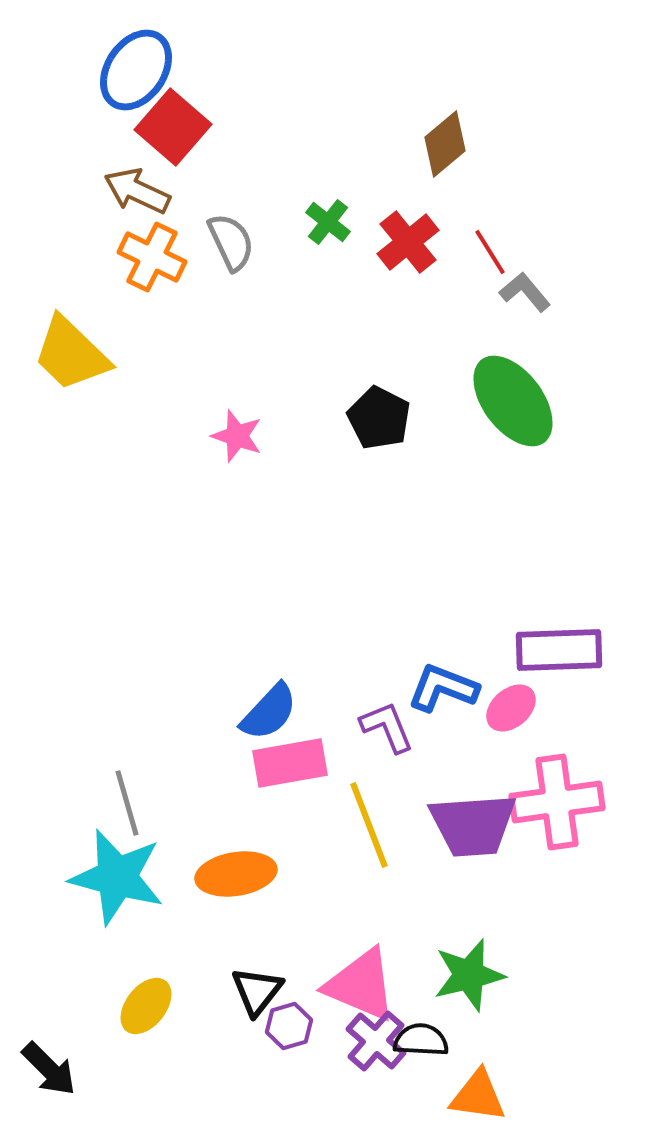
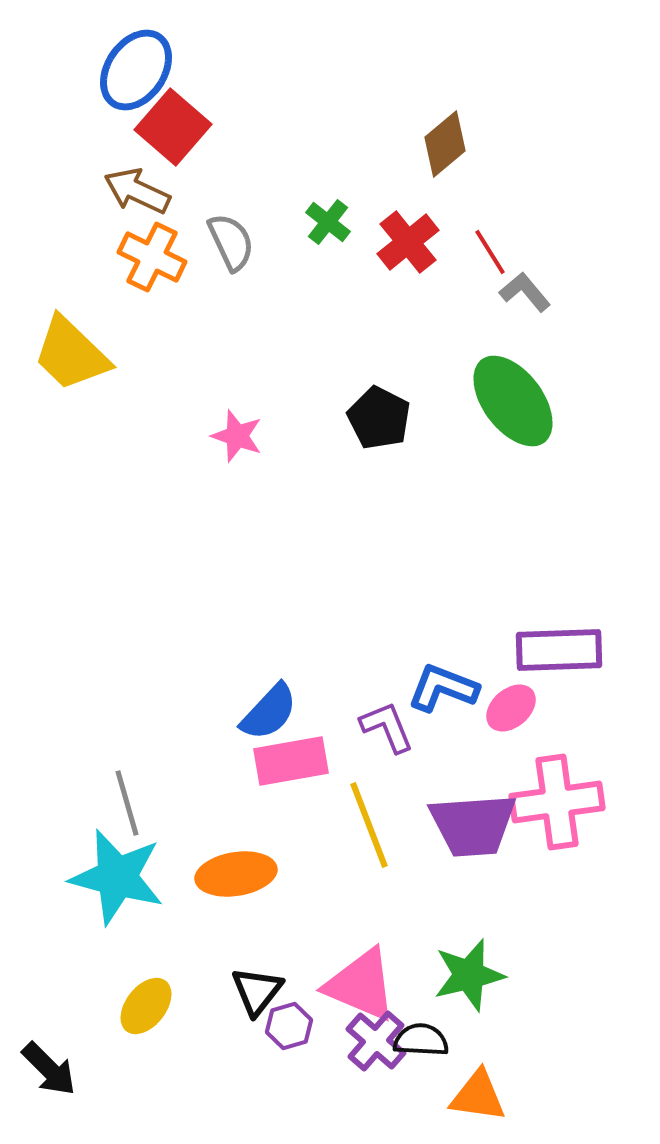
pink rectangle: moved 1 px right, 2 px up
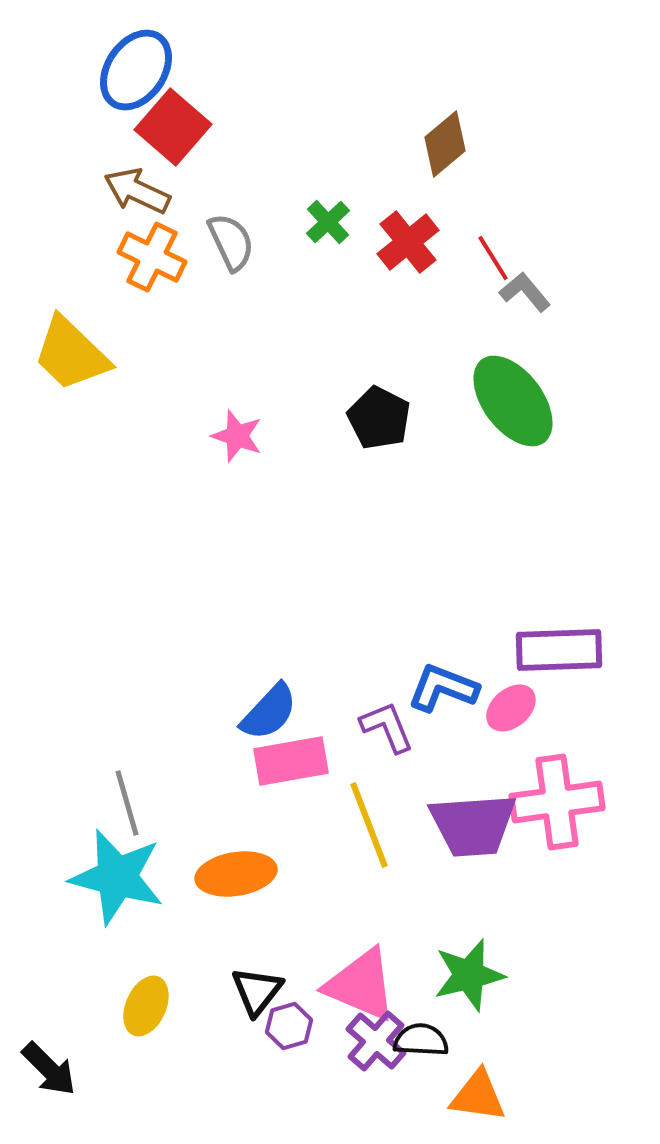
green cross: rotated 9 degrees clockwise
red line: moved 3 px right, 6 px down
yellow ellipse: rotated 14 degrees counterclockwise
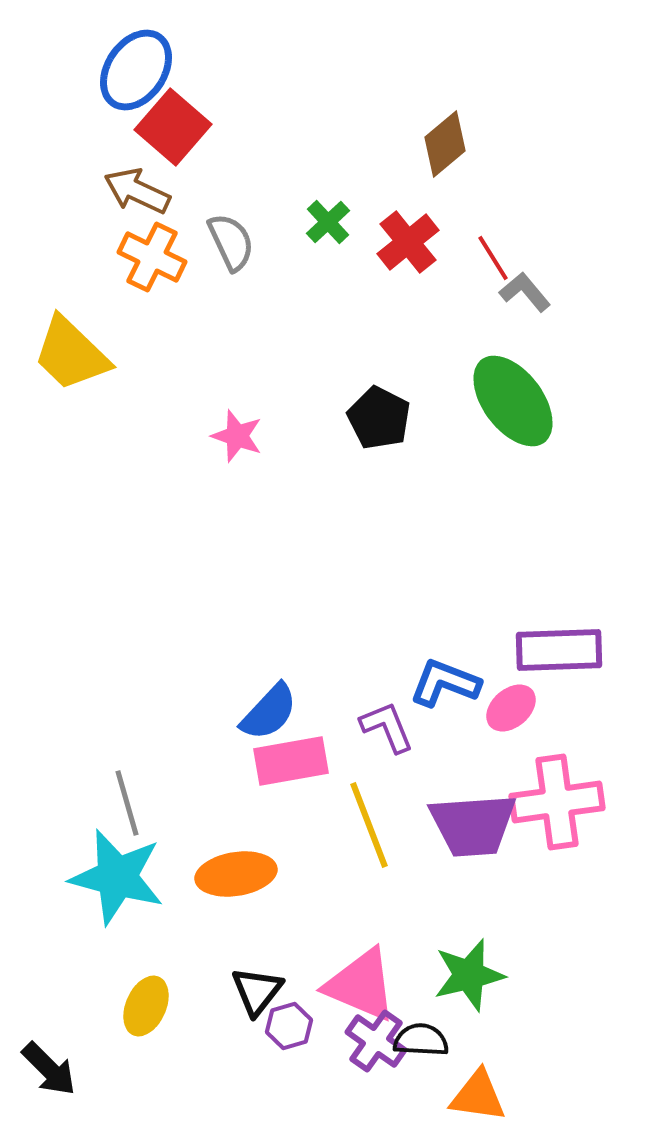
blue L-shape: moved 2 px right, 5 px up
purple cross: rotated 6 degrees counterclockwise
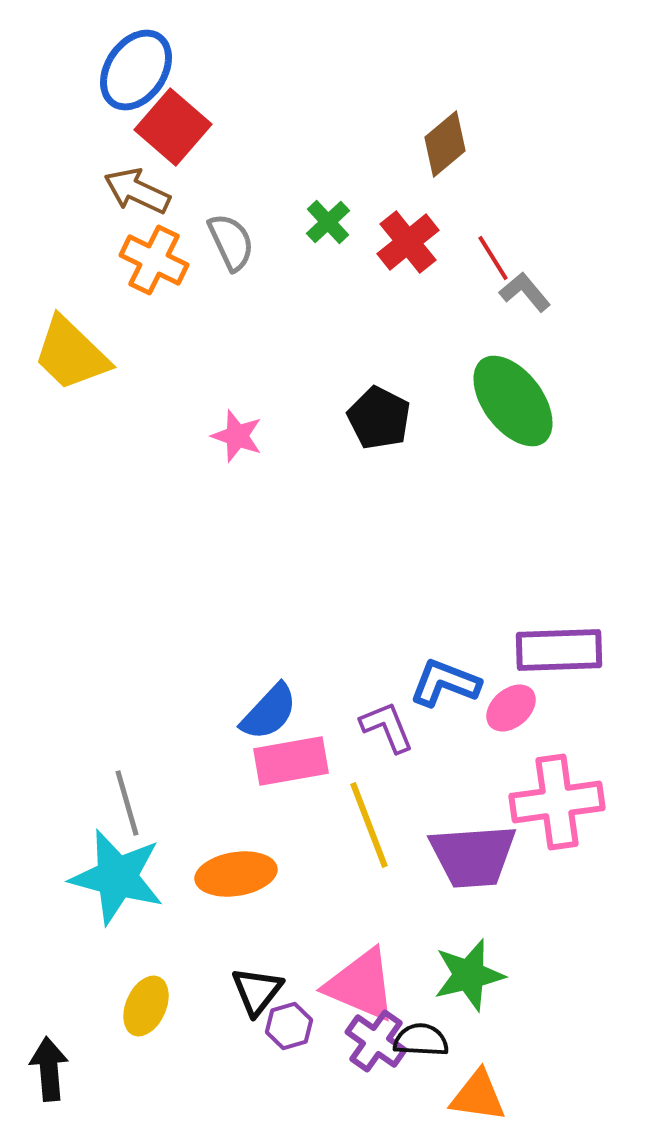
orange cross: moved 2 px right, 3 px down
purple trapezoid: moved 31 px down
black arrow: rotated 140 degrees counterclockwise
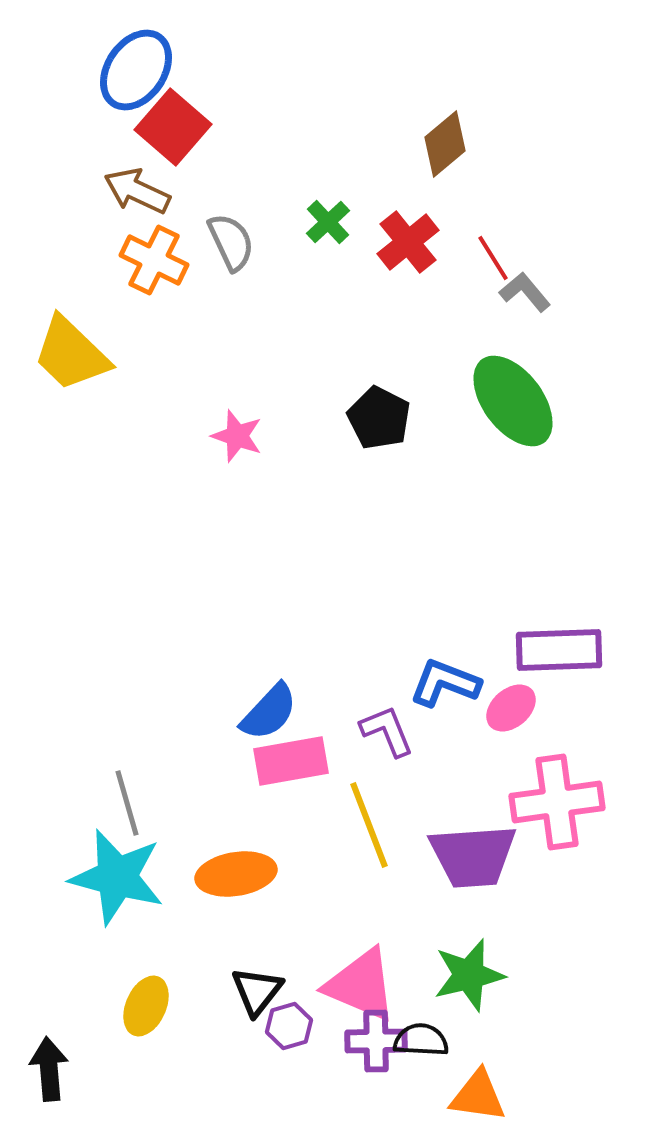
purple L-shape: moved 4 px down
purple cross: rotated 36 degrees counterclockwise
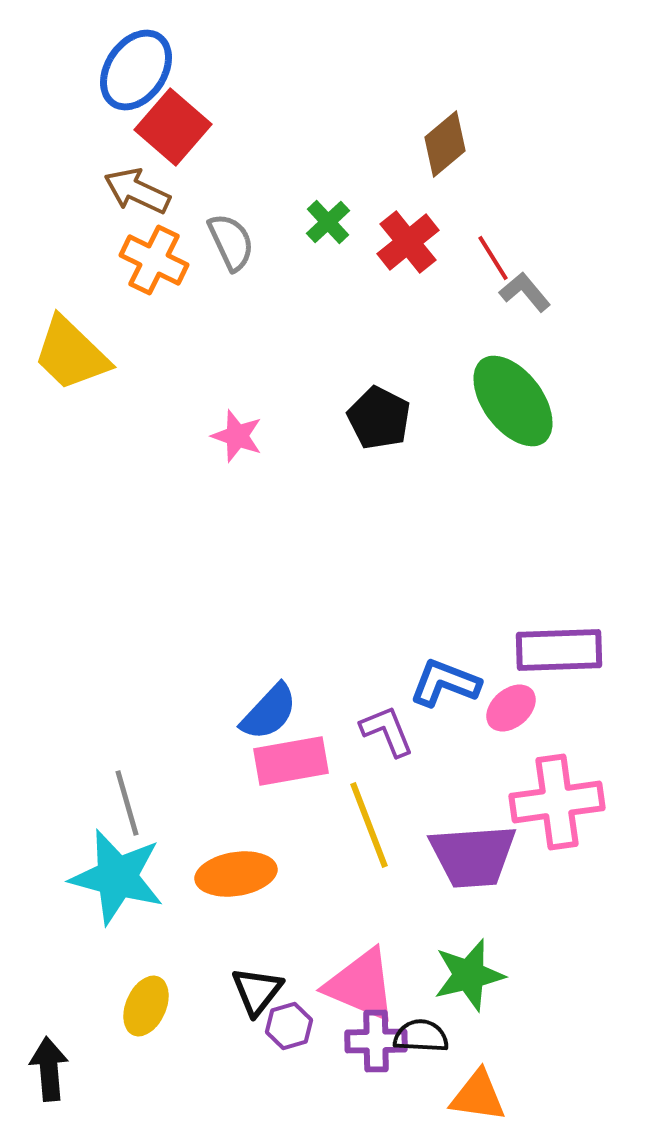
black semicircle: moved 4 px up
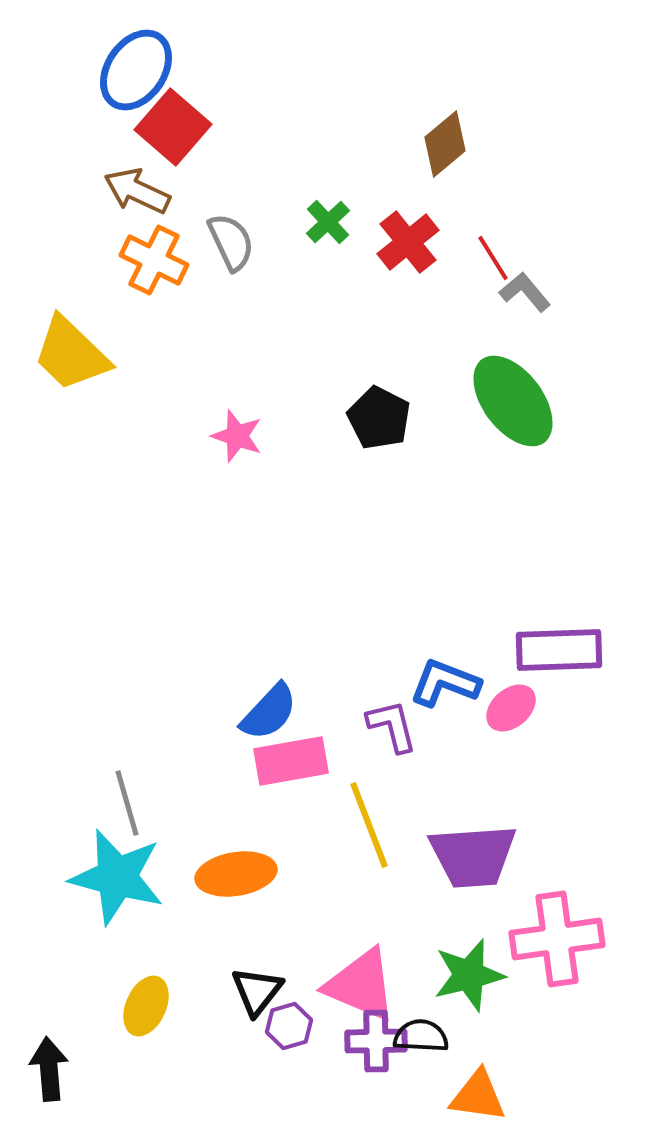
purple L-shape: moved 5 px right, 5 px up; rotated 8 degrees clockwise
pink cross: moved 137 px down
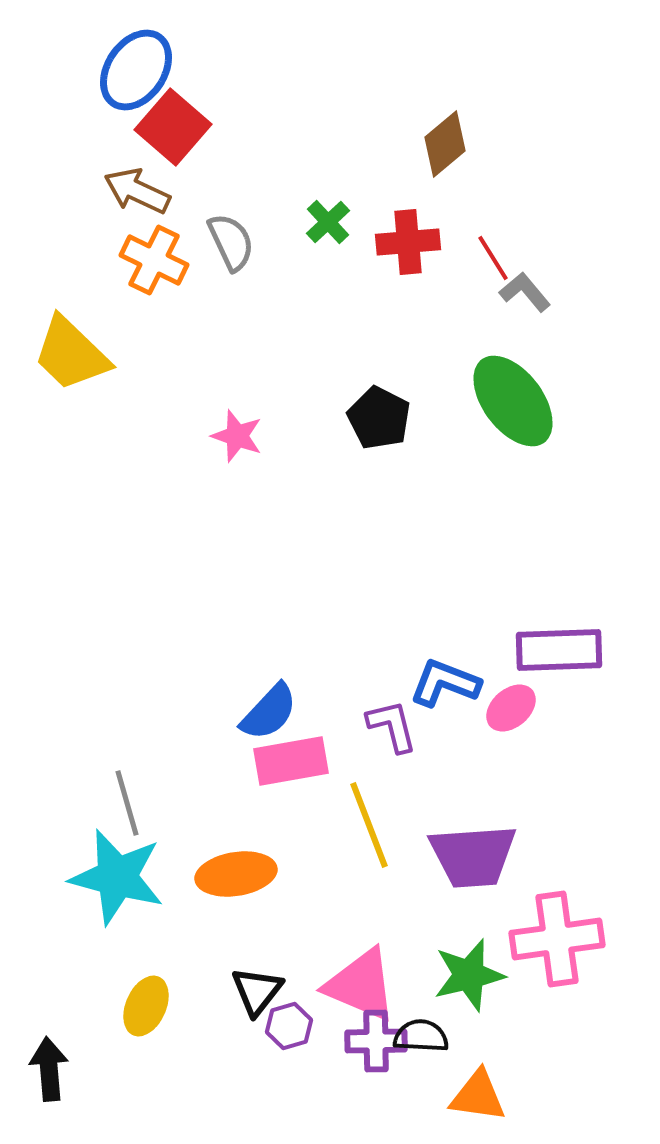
red cross: rotated 34 degrees clockwise
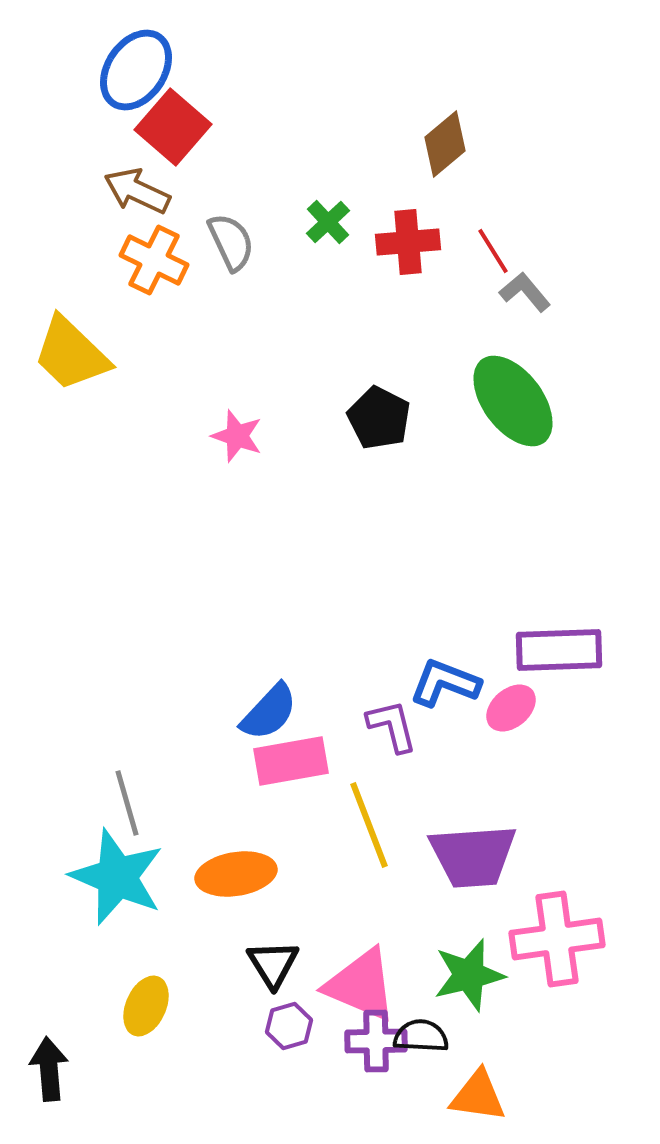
red line: moved 7 px up
cyan star: rotated 8 degrees clockwise
black triangle: moved 16 px right, 27 px up; rotated 10 degrees counterclockwise
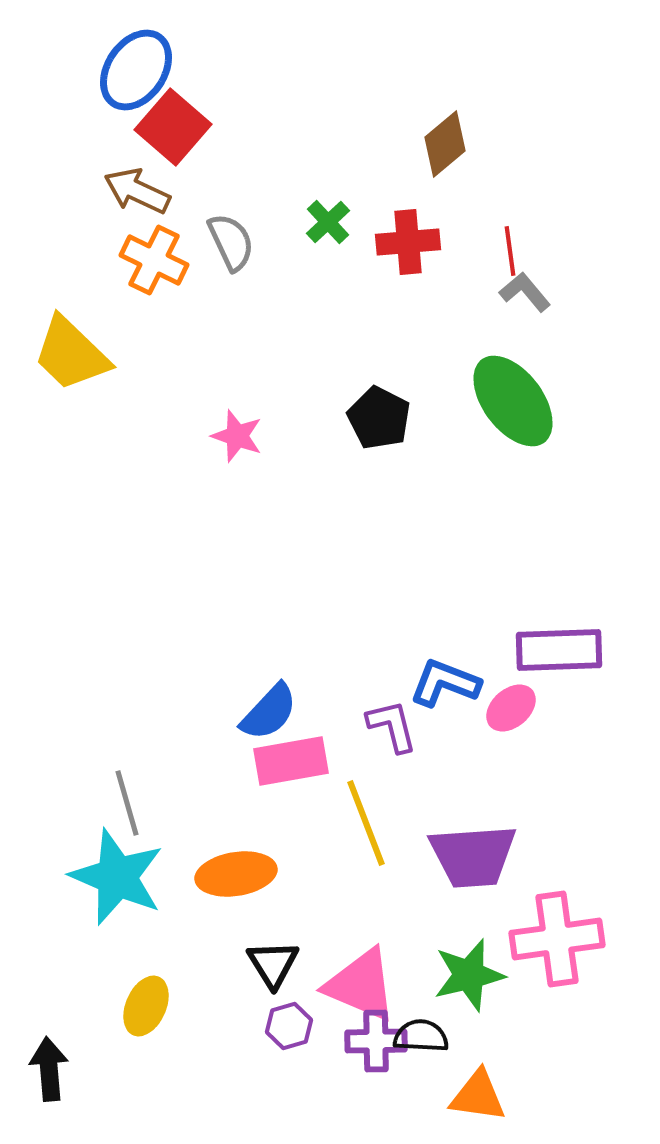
red line: moved 17 px right; rotated 24 degrees clockwise
yellow line: moved 3 px left, 2 px up
